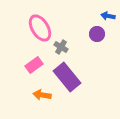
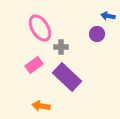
gray cross: rotated 32 degrees counterclockwise
purple rectangle: rotated 8 degrees counterclockwise
orange arrow: moved 1 px left, 11 px down
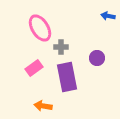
purple circle: moved 24 px down
pink rectangle: moved 3 px down
purple rectangle: rotated 36 degrees clockwise
orange arrow: moved 2 px right
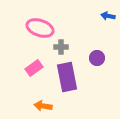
pink ellipse: rotated 40 degrees counterclockwise
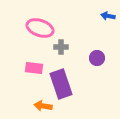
pink rectangle: rotated 42 degrees clockwise
purple rectangle: moved 6 px left, 7 px down; rotated 8 degrees counterclockwise
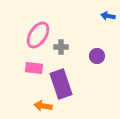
pink ellipse: moved 2 px left, 7 px down; rotated 76 degrees counterclockwise
purple circle: moved 2 px up
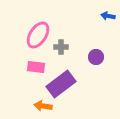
purple circle: moved 1 px left, 1 px down
pink rectangle: moved 2 px right, 1 px up
purple rectangle: rotated 72 degrees clockwise
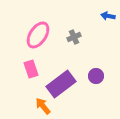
gray cross: moved 13 px right, 10 px up; rotated 24 degrees counterclockwise
purple circle: moved 19 px down
pink rectangle: moved 5 px left, 2 px down; rotated 66 degrees clockwise
orange arrow: rotated 42 degrees clockwise
